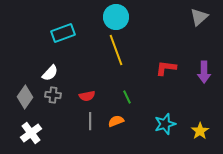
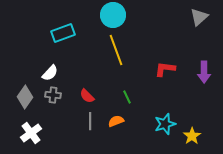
cyan circle: moved 3 px left, 2 px up
red L-shape: moved 1 px left, 1 px down
red semicircle: rotated 56 degrees clockwise
yellow star: moved 8 px left, 5 px down
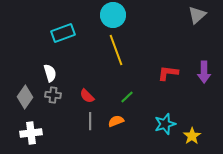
gray triangle: moved 2 px left, 2 px up
red L-shape: moved 3 px right, 4 px down
white semicircle: rotated 60 degrees counterclockwise
green line: rotated 72 degrees clockwise
white cross: rotated 30 degrees clockwise
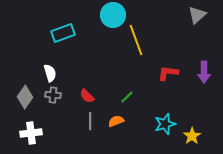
yellow line: moved 20 px right, 10 px up
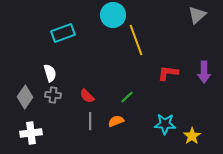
cyan star: rotated 20 degrees clockwise
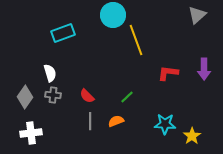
purple arrow: moved 3 px up
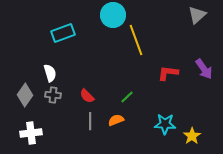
purple arrow: rotated 35 degrees counterclockwise
gray diamond: moved 2 px up
orange semicircle: moved 1 px up
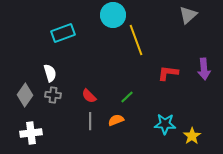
gray triangle: moved 9 px left
purple arrow: rotated 30 degrees clockwise
red semicircle: moved 2 px right
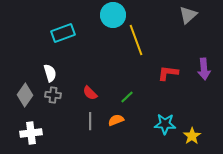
red semicircle: moved 1 px right, 3 px up
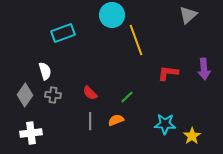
cyan circle: moved 1 px left
white semicircle: moved 5 px left, 2 px up
